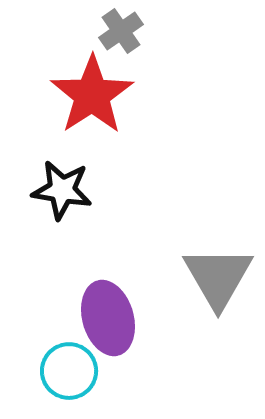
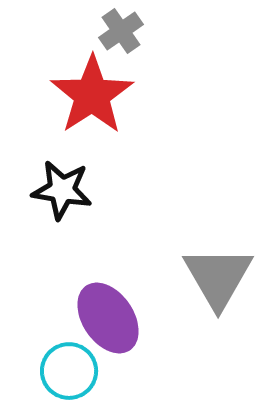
purple ellipse: rotated 18 degrees counterclockwise
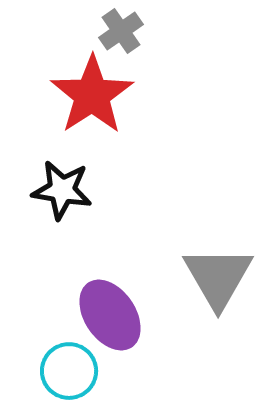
purple ellipse: moved 2 px right, 3 px up
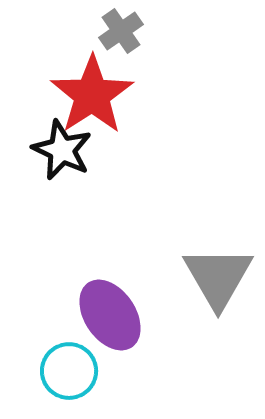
black star: moved 40 px up; rotated 16 degrees clockwise
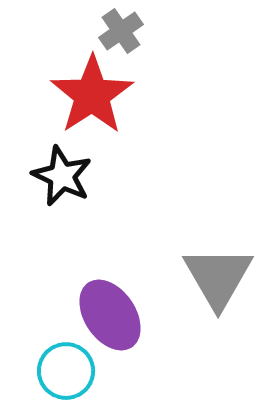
black star: moved 26 px down
cyan circle: moved 3 px left
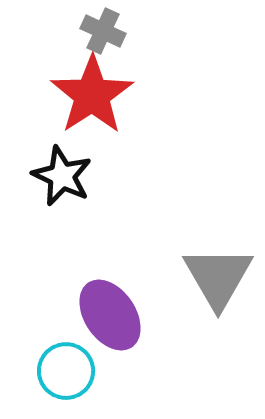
gray cross: moved 18 px left; rotated 30 degrees counterclockwise
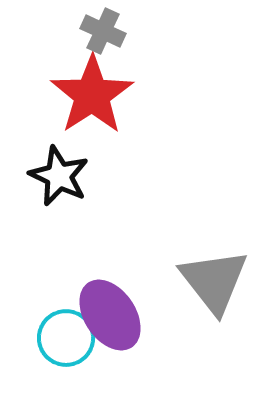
black star: moved 3 px left
gray triangle: moved 4 px left, 4 px down; rotated 8 degrees counterclockwise
cyan circle: moved 33 px up
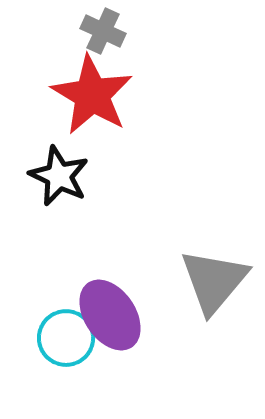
red star: rotated 8 degrees counterclockwise
gray triangle: rotated 18 degrees clockwise
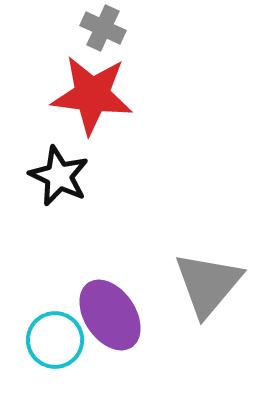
gray cross: moved 3 px up
red star: rotated 24 degrees counterclockwise
gray triangle: moved 6 px left, 3 px down
cyan circle: moved 11 px left, 2 px down
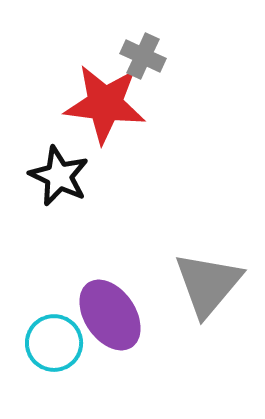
gray cross: moved 40 px right, 28 px down
red star: moved 13 px right, 9 px down
cyan circle: moved 1 px left, 3 px down
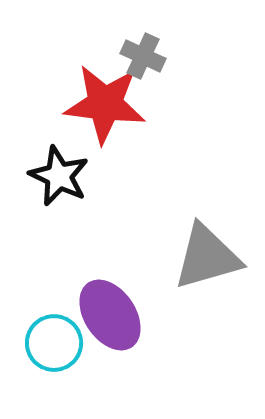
gray triangle: moved 1 px left, 27 px up; rotated 34 degrees clockwise
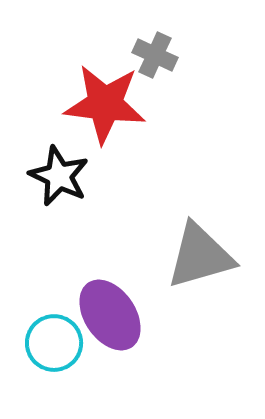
gray cross: moved 12 px right, 1 px up
gray triangle: moved 7 px left, 1 px up
